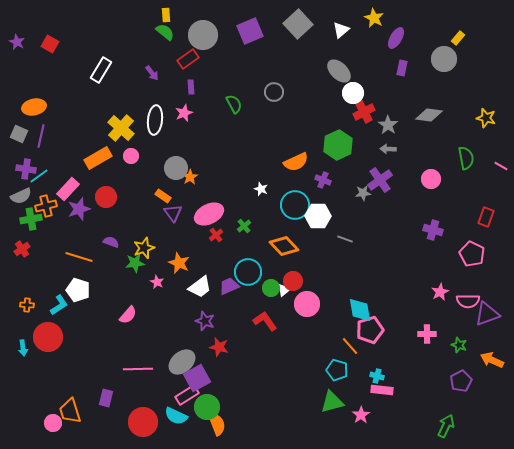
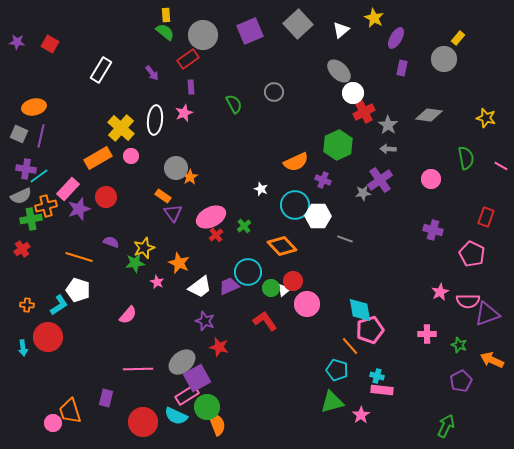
purple star at (17, 42): rotated 21 degrees counterclockwise
pink ellipse at (209, 214): moved 2 px right, 3 px down
orange diamond at (284, 246): moved 2 px left
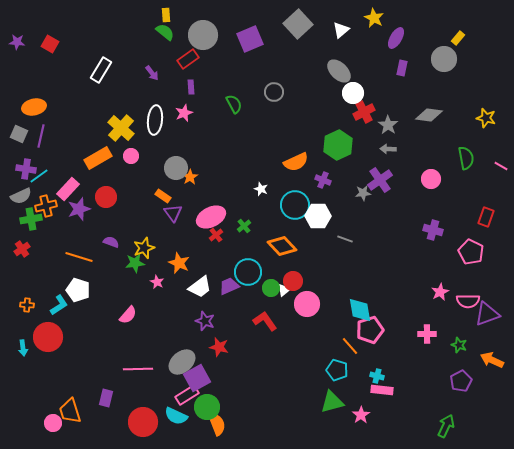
purple square at (250, 31): moved 8 px down
pink pentagon at (472, 254): moved 1 px left, 2 px up
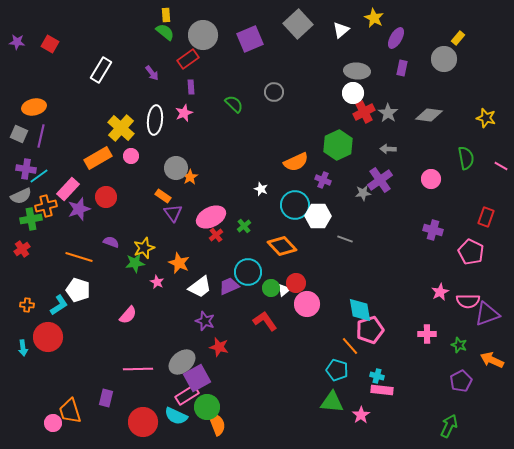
gray ellipse at (339, 71): moved 18 px right; rotated 40 degrees counterclockwise
green semicircle at (234, 104): rotated 18 degrees counterclockwise
gray star at (388, 125): moved 12 px up
red circle at (293, 281): moved 3 px right, 2 px down
green triangle at (332, 402): rotated 20 degrees clockwise
green arrow at (446, 426): moved 3 px right
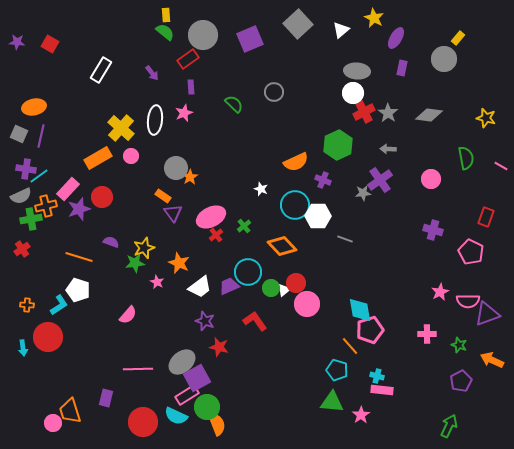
red circle at (106, 197): moved 4 px left
red L-shape at (265, 321): moved 10 px left
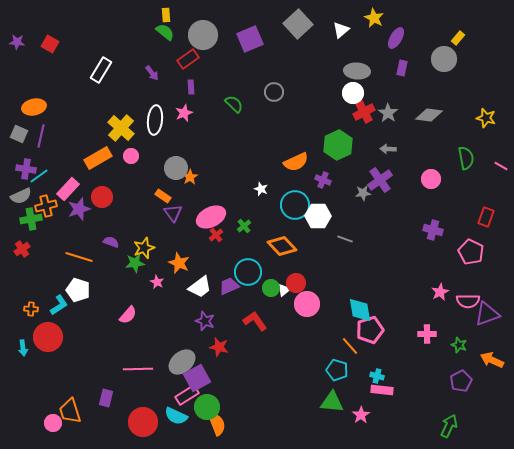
orange cross at (27, 305): moved 4 px right, 4 px down
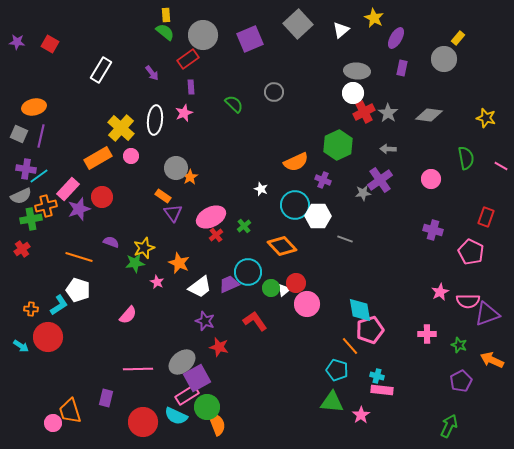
purple trapezoid at (229, 286): moved 2 px up
cyan arrow at (23, 348): moved 2 px left, 2 px up; rotated 49 degrees counterclockwise
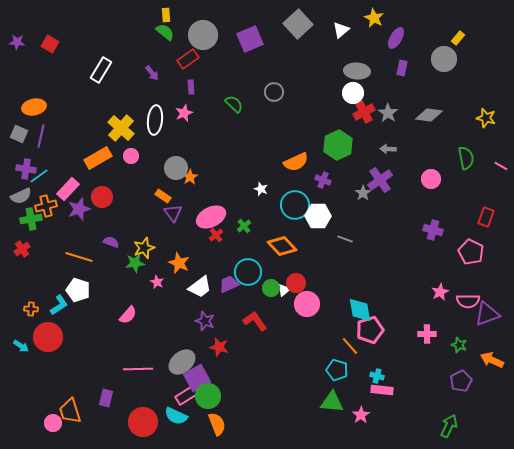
gray star at (363, 193): rotated 28 degrees counterclockwise
green circle at (207, 407): moved 1 px right, 11 px up
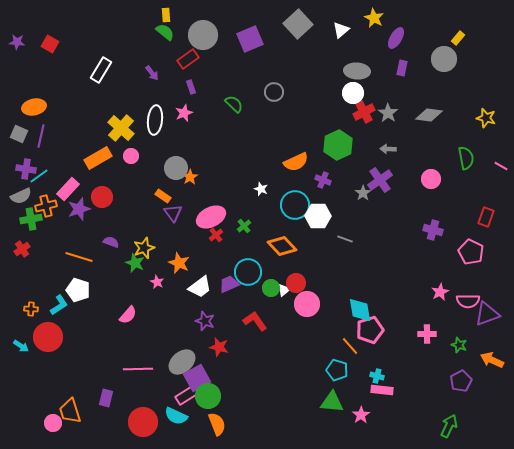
purple rectangle at (191, 87): rotated 16 degrees counterclockwise
green star at (135, 263): rotated 30 degrees clockwise
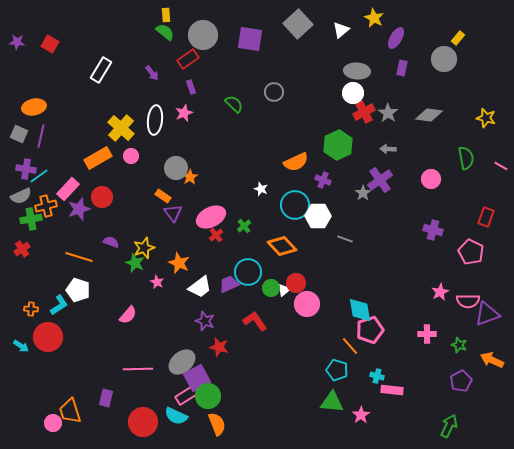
purple square at (250, 39): rotated 32 degrees clockwise
pink rectangle at (382, 390): moved 10 px right
